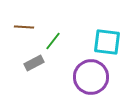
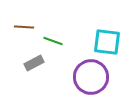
green line: rotated 72 degrees clockwise
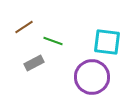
brown line: rotated 36 degrees counterclockwise
purple circle: moved 1 px right
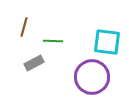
brown line: rotated 42 degrees counterclockwise
green line: rotated 18 degrees counterclockwise
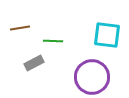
brown line: moved 4 px left, 1 px down; rotated 66 degrees clockwise
cyan square: moved 7 px up
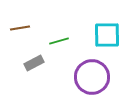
cyan square: rotated 8 degrees counterclockwise
green line: moved 6 px right; rotated 18 degrees counterclockwise
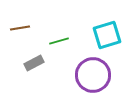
cyan square: rotated 16 degrees counterclockwise
purple circle: moved 1 px right, 2 px up
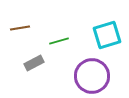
purple circle: moved 1 px left, 1 px down
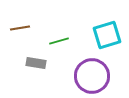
gray rectangle: moved 2 px right; rotated 36 degrees clockwise
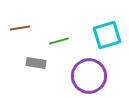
purple circle: moved 3 px left
